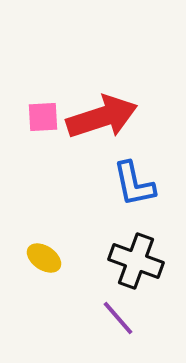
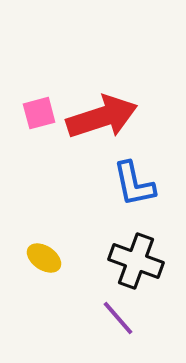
pink square: moved 4 px left, 4 px up; rotated 12 degrees counterclockwise
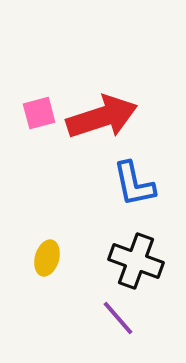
yellow ellipse: moved 3 px right; rotated 72 degrees clockwise
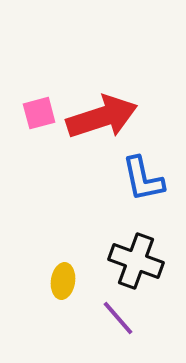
blue L-shape: moved 9 px right, 5 px up
yellow ellipse: moved 16 px right, 23 px down; rotated 8 degrees counterclockwise
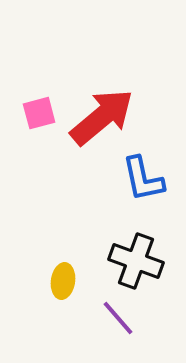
red arrow: rotated 22 degrees counterclockwise
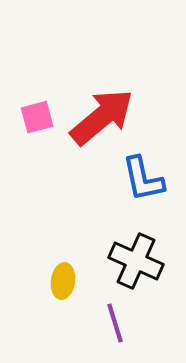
pink square: moved 2 px left, 4 px down
black cross: rotated 4 degrees clockwise
purple line: moved 3 px left, 5 px down; rotated 24 degrees clockwise
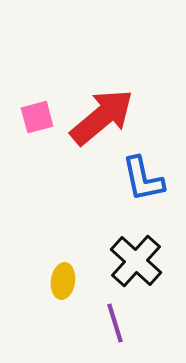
black cross: rotated 18 degrees clockwise
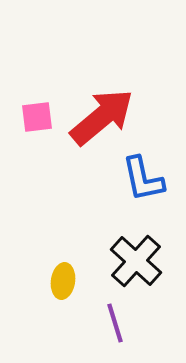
pink square: rotated 8 degrees clockwise
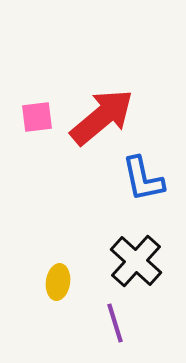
yellow ellipse: moved 5 px left, 1 px down
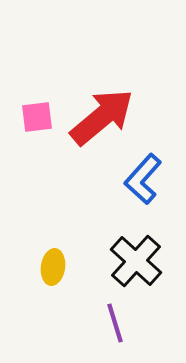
blue L-shape: rotated 54 degrees clockwise
yellow ellipse: moved 5 px left, 15 px up
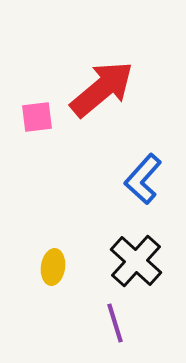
red arrow: moved 28 px up
